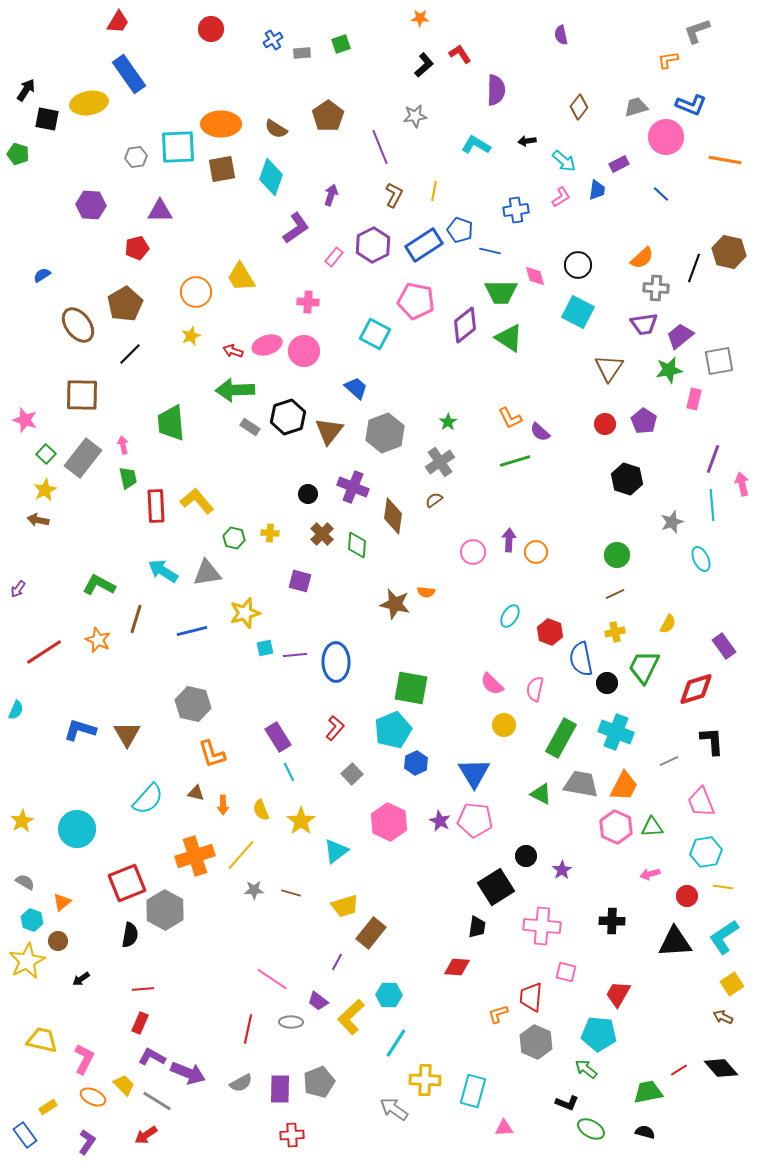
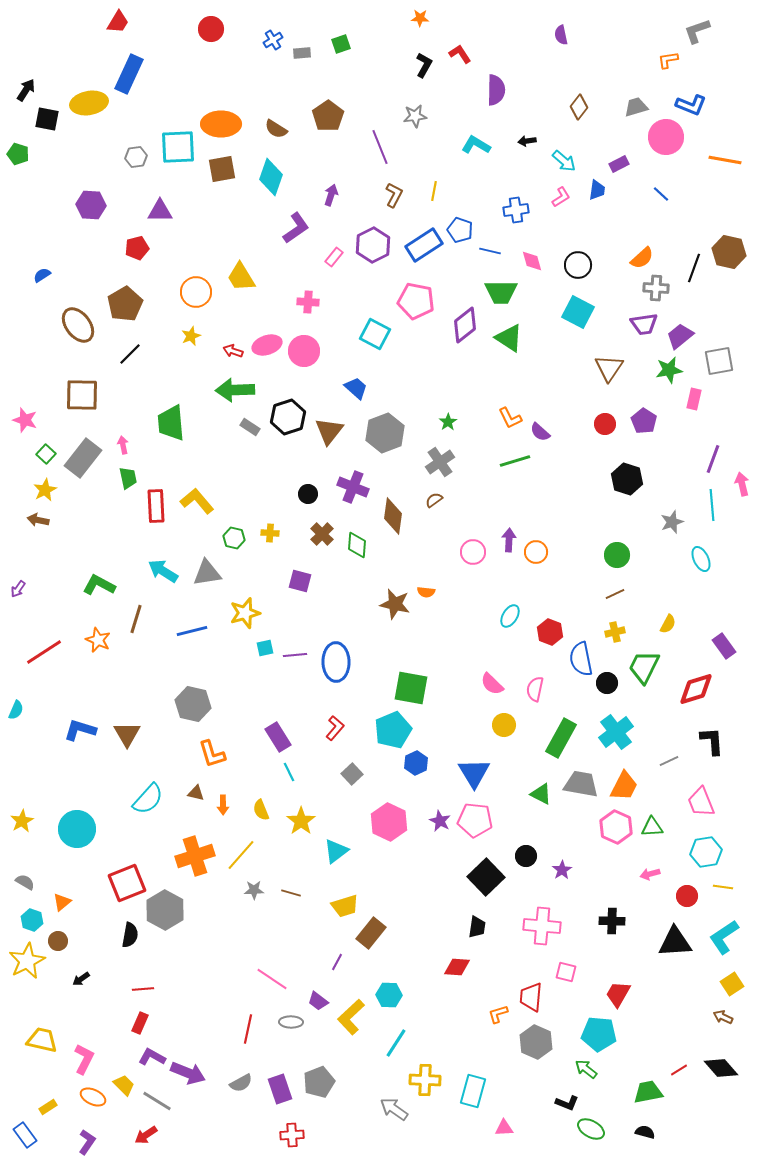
black L-shape at (424, 65): rotated 20 degrees counterclockwise
blue rectangle at (129, 74): rotated 60 degrees clockwise
pink diamond at (535, 276): moved 3 px left, 15 px up
cyan cross at (616, 732): rotated 32 degrees clockwise
black square at (496, 887): moved 10 px left, 10 px up; rotated 12 degrees counterclockwise
purple rectangle at (280, 1089): rotated 20 degrees counterclockwise
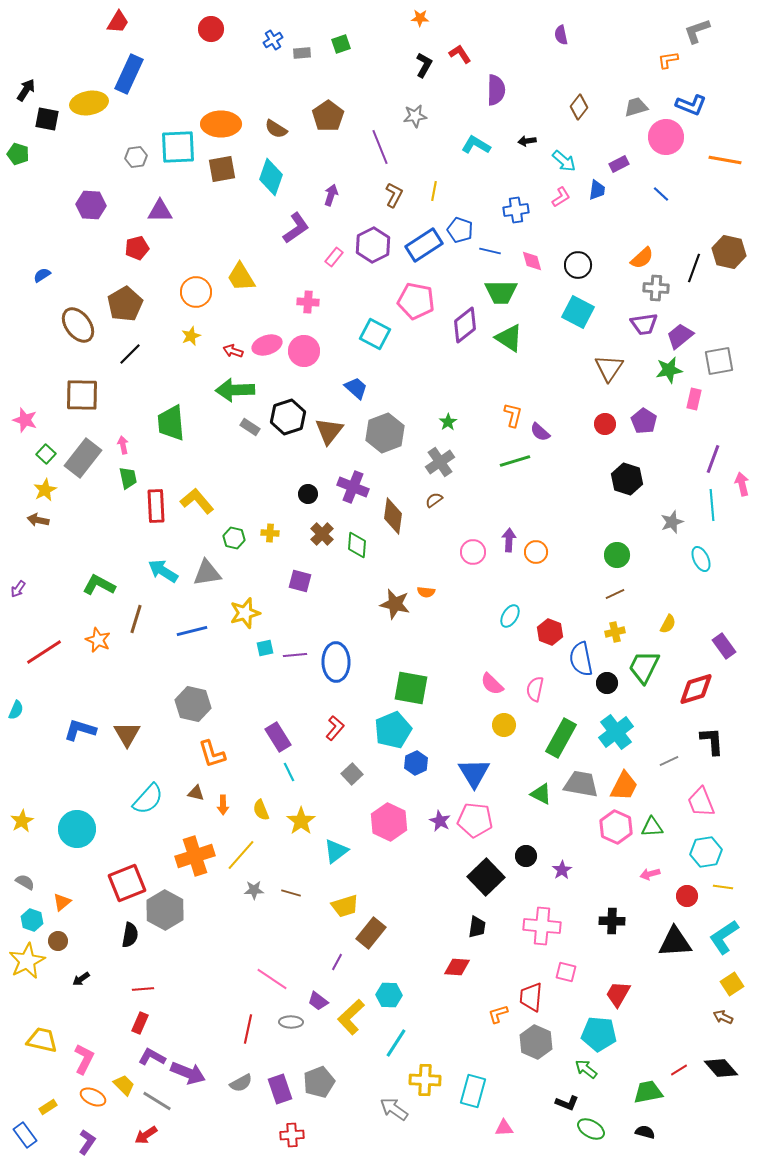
orange L-shape at (510, 418): moved 3 px right, 3 px up; rotated 140 degrees counterclockwise
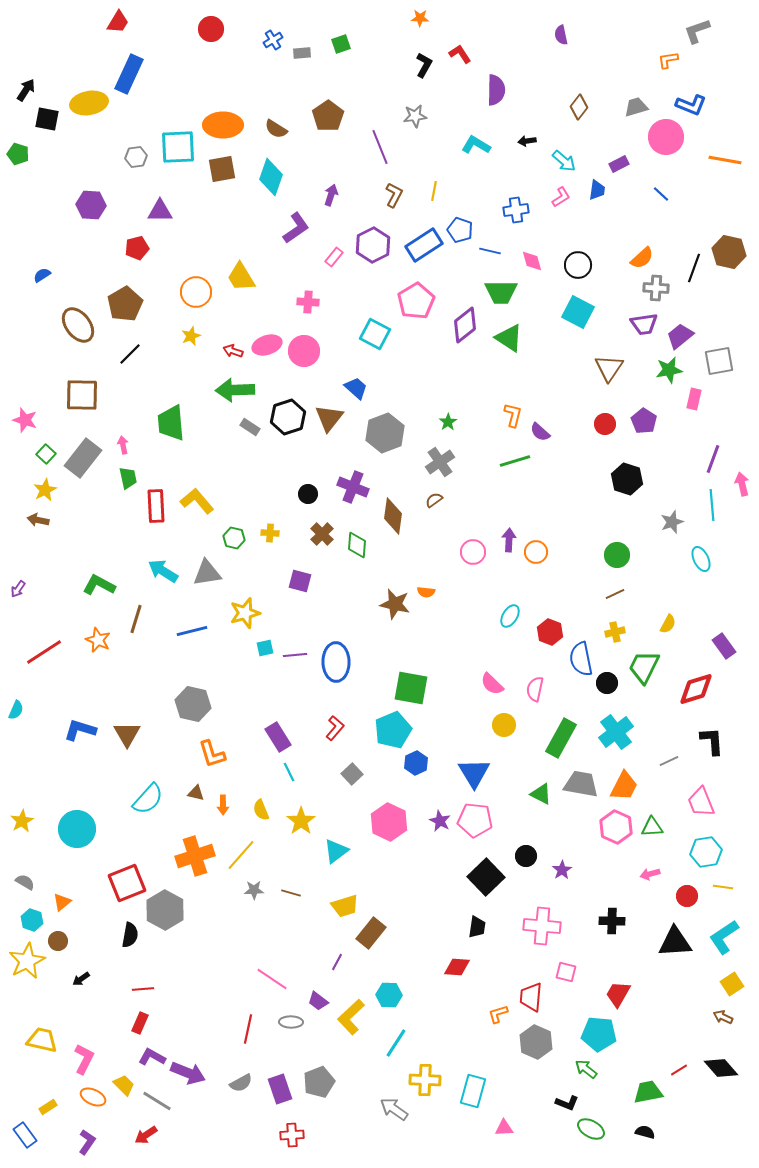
orange ellipse at (221, 124): moved 2 px right, 1 px down
pink pentagon at (416, 301): rotated 30 degrees clockwise
brown triangle at (329, 431): moved 13 px up
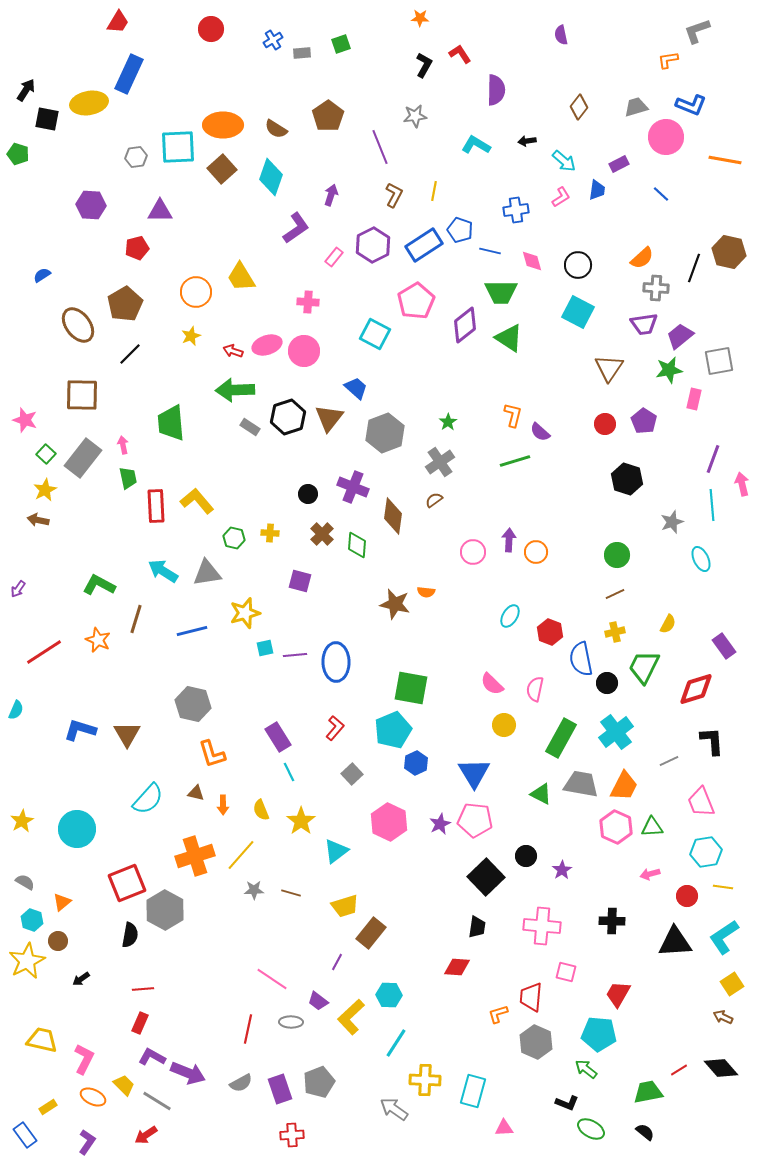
brown square at (222, 169): rotated 32 degrees counterclockwise
purple star at (440, 821): moved 3 px down; rotated 20 degrees clockwise
black semicircle at (645, 1132): rotated 24 degrees clockwise
